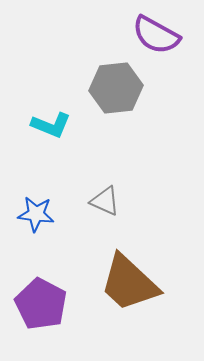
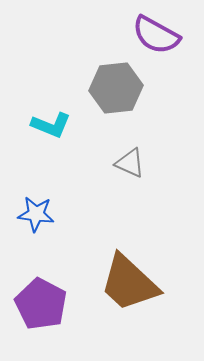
gray triangle: moved 25 px right, 38 px up
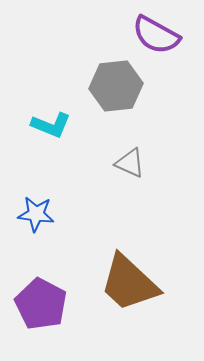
gray hexagon: moved 2 px up
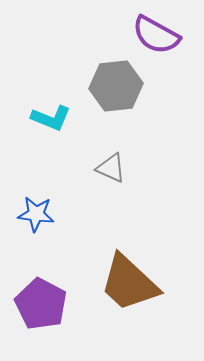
cyan L-shape: moved 7 px up
gray triangle: moved 19 px left, 5 px down
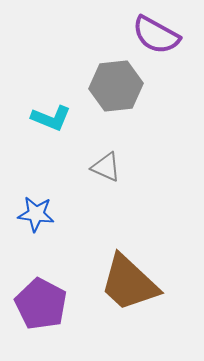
gray triangle: moved 5 px left, 1 px up
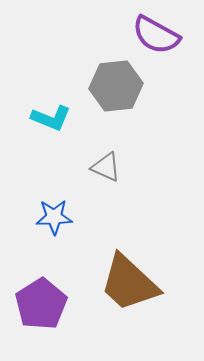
blue star: moved 18 px right, 3 px down; rotated 9 degrees counterclockwise
purple pentagon: rotated 12 degrees clockwise
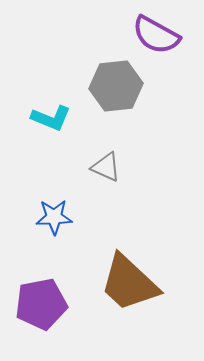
purple pentagon: rotated 21 degrees clockwise
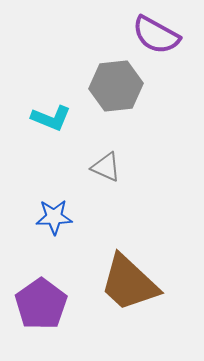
purple pentagon: rotated 24 degrees counterclockwise
